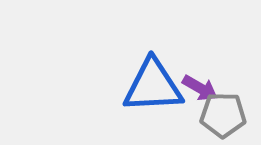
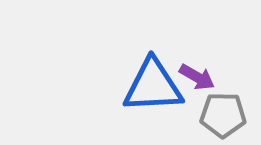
purple arrow: moved 3 px left, 11 px up
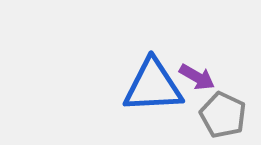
gray pentagon: rotated 24 degrees clockwise
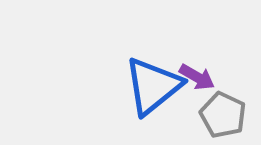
blue triangle: rotated 36 degrees counterclockwise
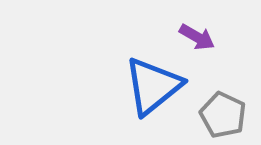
purple arrow: moved 40 px up
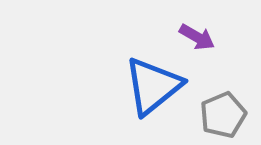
gray pentagon: rotated 24 degrees clockwise
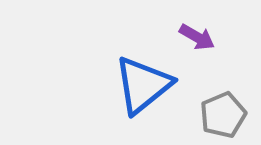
blue triangle: moved 10 px left, 1 px up
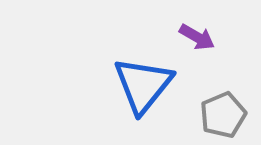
blue triangle: rotated 12 degrees counterclockwise
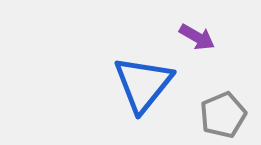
blue triangle: moved 1 px up
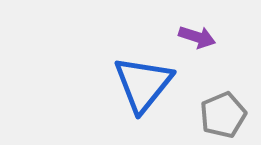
purple arrow: rotated 12 degrees counterclockwise
